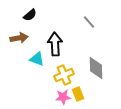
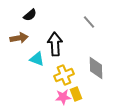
yellow rectangle: moved 2 px left
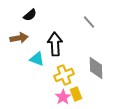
pink star: rotated 28 degrees counterclockwise
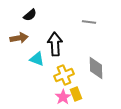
gray line: rotated 40 degrees counterclockwise
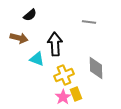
brown arrow: rotated 24 degrees clockwise
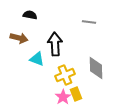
black semicircle: rotated 128 degrees counterclockwise
yellow cross: moved 1 px right
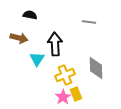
cyan triangle: rotated 42 degrees clockwise
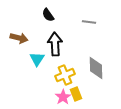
black semicircle: moved 18 px right; rotated 136 degrees counterclockwise
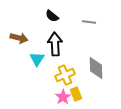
black semicircle: moved 4 px right, 1 px down; rotated 16 degrees counterclockwise
